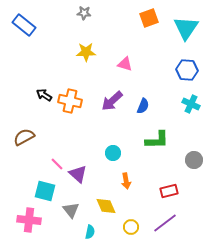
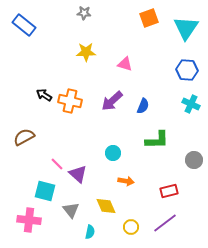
orange arrow: rotated 70 degrees counterclockwise
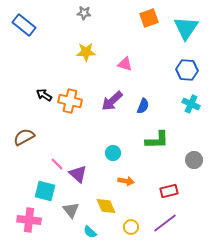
cyan semicircle: rotated 120 degrees clockwise
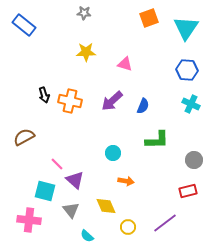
black arrow: rotated 140 degrees counterclockwise
purple triangle: moved 3 px left, 6 px down
red rectangle: moved 19 px right
yellow circle: moved 3 px left
cyan semicircle: moved 3 px left, 4 px down
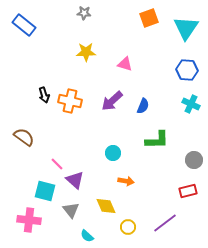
brown semicircle: rotated 65 degrees clockwise
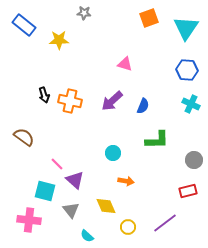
yellow star: moved 27 px left, 12 px up
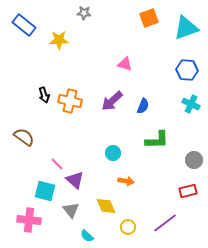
cyan triangle: rotated 36 degrees clockwise
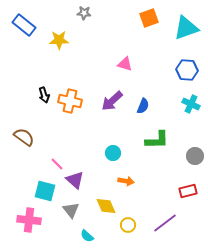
gray circle: moved 1 px right, 4 px up
yellow circle: moved 2 px up
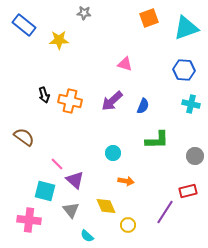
blue hexagon: moved 3 px left
cyan cross: rotated 12 degrees counterclockwise
purple line: moved 11 px up; rotated 20 degrees counterclockwise
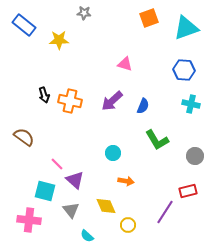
green L-shape: rotated 60 degrees clockwise
